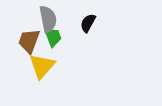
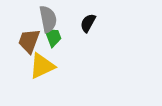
yellow triangle: rotated 24 degrees clockwise
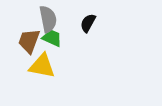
green trapezoid: moved 1 px left, 1 px down; rotated 45 degrees counterclockwise
yellow triangle: rotated 36 degrees clockwise
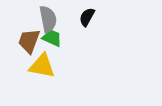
black semicircle: moved 1 px left, 6 px up
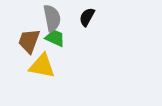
gray semicircle: moved 4 px right, 1 px up
green trapezoid: moved 3 px right
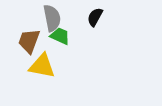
black semicircle: moved 8 px right
green trapezoid: moved 5 px right, 2 px up
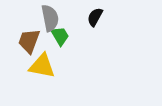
gray semicircle: moved 2 px left
green trapezoid: rotated 35 degrees clockwise
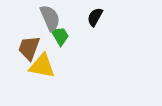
gray semicircle: rotated 12 degrees counterclockwise
brown trapezoid: moved 7 px down
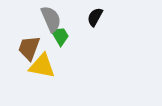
gray semicircle: moved 1 px right, 1 px down
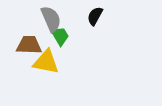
black semicircle: moved 1 px up
brown trapezoid: moved 3 px up; rotated 72 degrees clockwise
yellow triangle: moved 4 px right, 4 px up
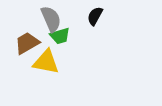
green trapezoid: rotated 105 degrees clockwise
brown trapezoid: moved 2 px left, 2 px up; rotated 32 degrees counterclockwise
